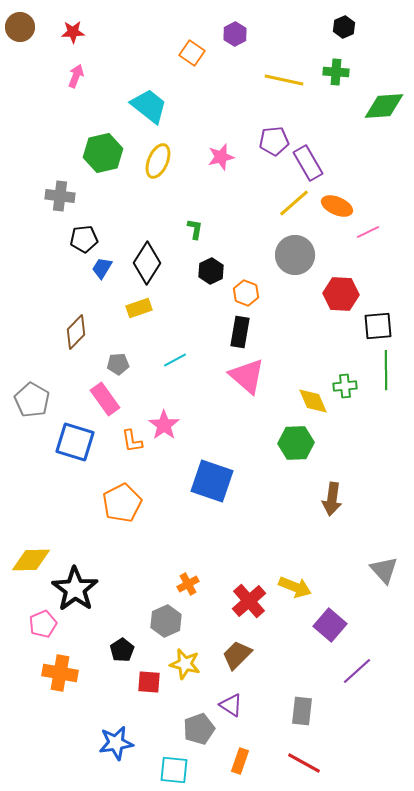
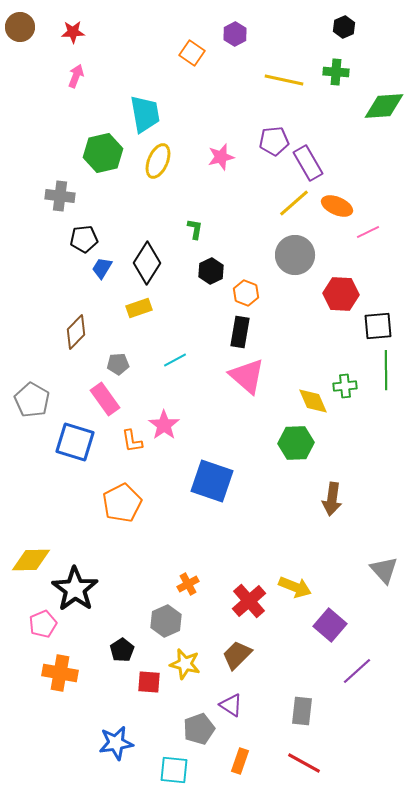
cyan trapezoid at (149, 106): moved 4 px left, 8 px down; rotated 42 degrees clockwise
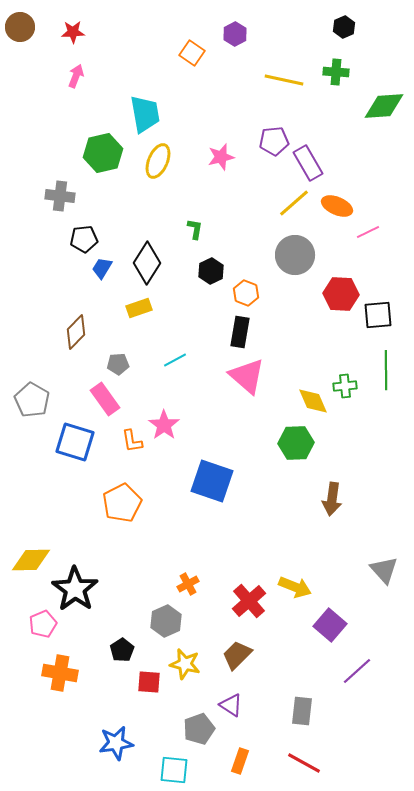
black square at (378, 326): moved 11 px up
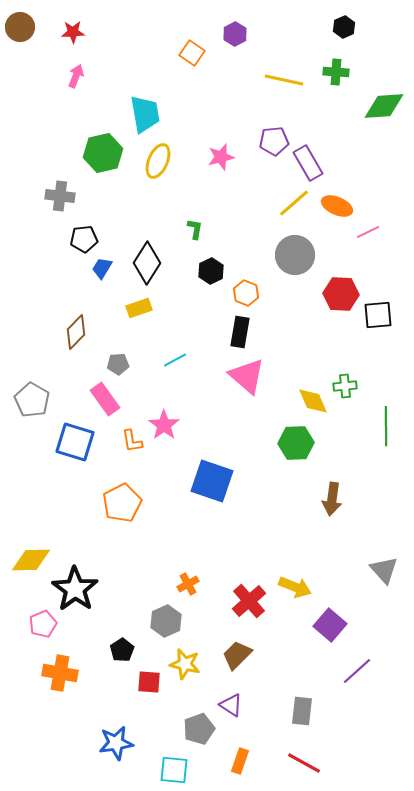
green line at (386, 370): moved 56 px down
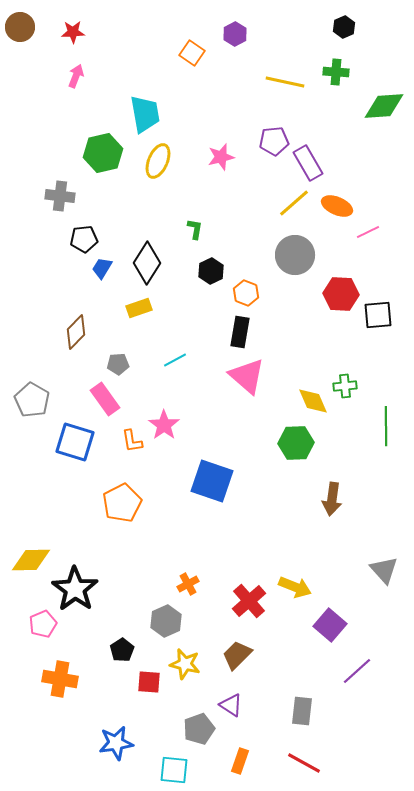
yellow line at (284, 80): moved 1 px right, 2 px down
orange cross at (60, 673): moved 6 px down
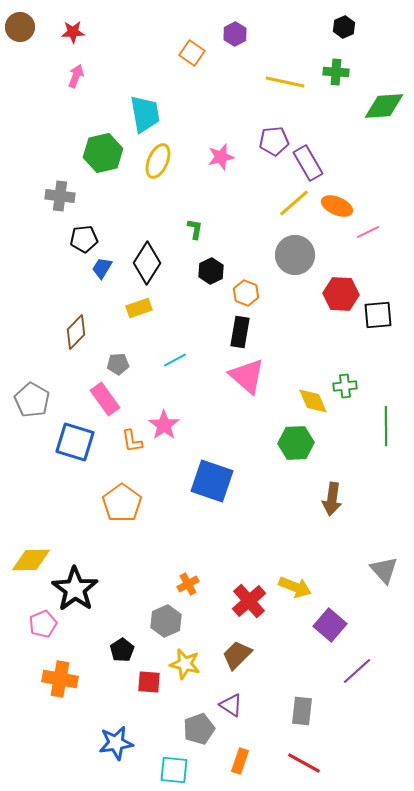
orange pentagon at (122, 503): rotated 9 degrees counterclockwise
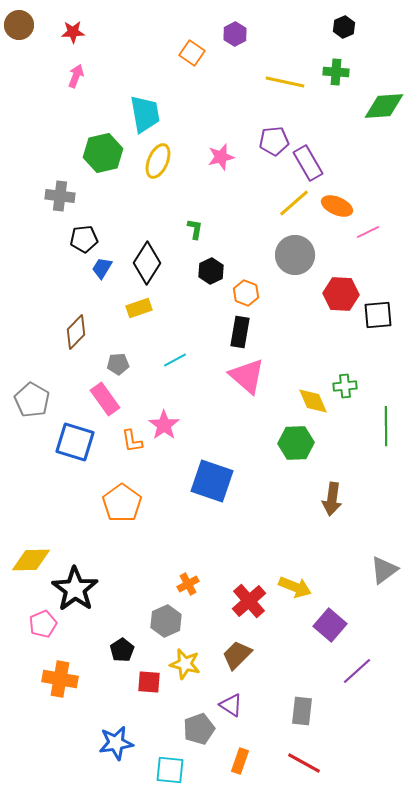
brown circle at (20, 27): moved 1 px left, 2 px up
gray triangle at (384, 570): rotated 36 degrees clockwise
cyan square at (174, 770): moved 4 px left
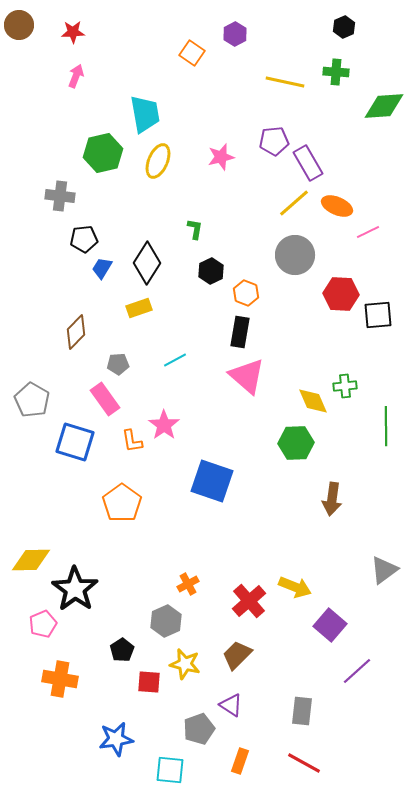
blue star at (116, 743): moved 4 px up
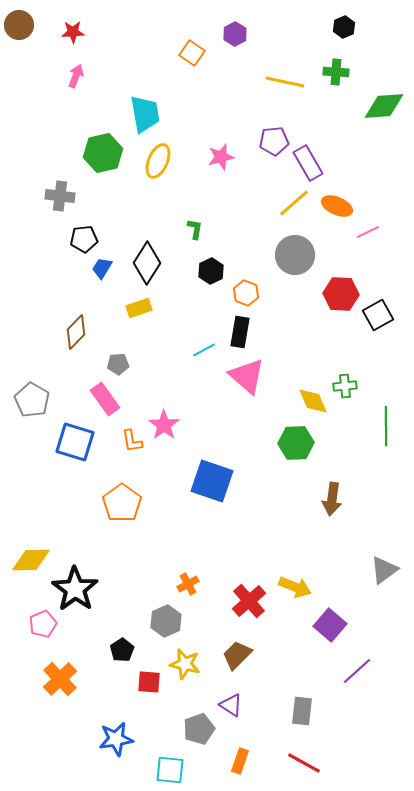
black square at (378, 315): rotated 24 degrees counterclockwise
cyan line at (175, 360): moved 29 px right, 10 px up
orange cross at (60, 679): rotated 36 degrees clockwise
